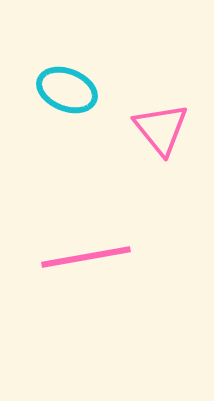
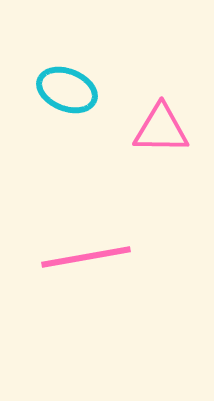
pink triangle: rotated 50 degrees counterclockwise
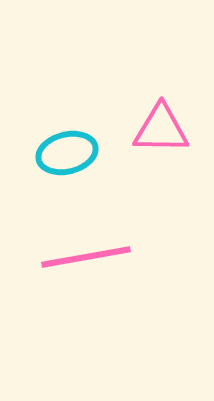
cyan ellipse: moved 63 px down; rotated 36 degrees counterclockwise
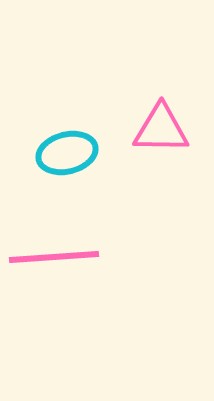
pink line: moved 32 px left; rotated 6 degrees clockwise
